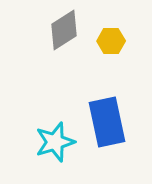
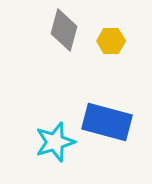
gray diamond: rotated 42 degrees counterclockwise
blue rectangle: rotated 63 degrees counterclockwise
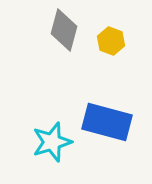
yellow hexagon: rotated 20 degrees clockwise
cyan star: moved 3 px left
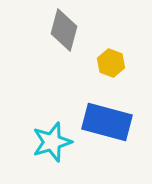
yellow hexagon: moved 22 px down
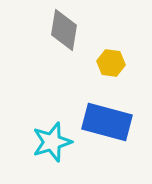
gray diamond: rotated 6 degrees counterclockwise
yellow hexagon: rotated 12 degrees counterclockwise
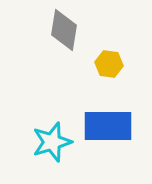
yellow hexagon: moved 2 px left, 1 px down
blue rectangle: moved 1 px right, 4 px down; rotated 15 degrees counterclockwise
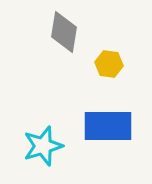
gray diamond: moved 2 px down
cyan star: moved 9 px left, 4 px down
